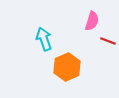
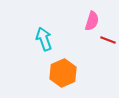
red line: moved 1 px up
orange hexagon: moved 4 px left, 6 px down
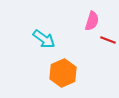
cyan arrow: rotated 145 degrees clockwise
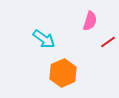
pink semicircle: moved 2 px left
red line: moved 2 px down; rotated 56 degrees counterclockwise
